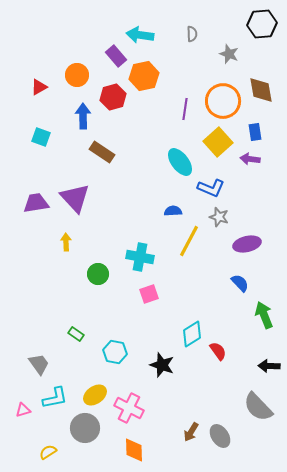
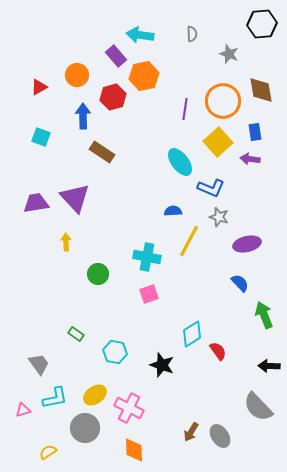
cyan cross at (140, 257): moved 7 px right
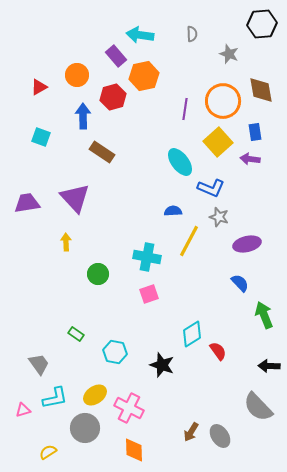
purple trapezoid at (36, 203): moved 9 px left
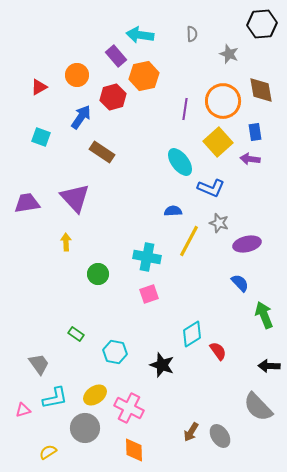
blue arrow at (83, 116): moved 2 px left, 1 px down; rotated 35 degrees clockwise
gray star at (219, 217): moved 6 px down
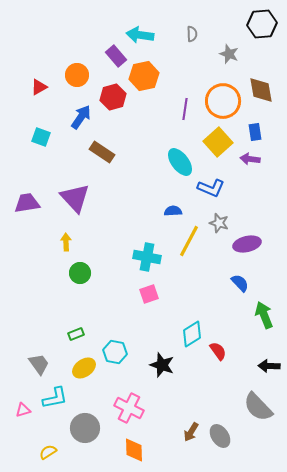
green circle at (98, 274): moved 18 px left, 1 px up
green rectangle at (76, 334): rotated 56 degrees counterclockwise
yellow ellipse at (95, 395): moved 11 px left, 27 px up
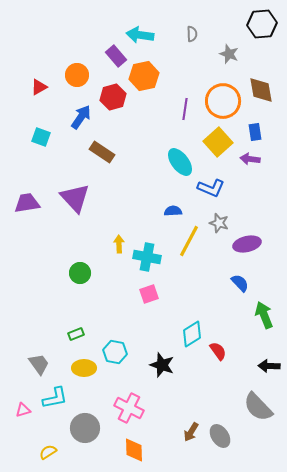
yellow arrow at (66, 242): moved 53 px right, 2 px down
yellow ellipse at (84, 368): rotated 35 degrees clockwise
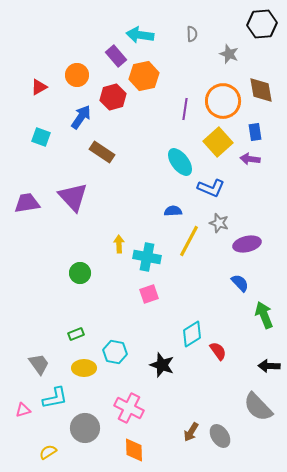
purple triangle at (75, 198): moved 2 px left, 1 px up
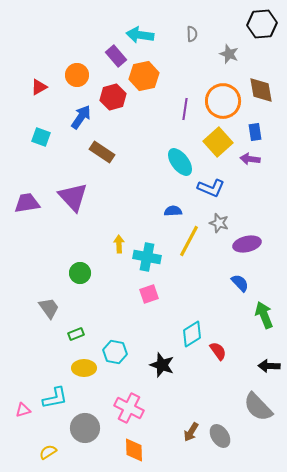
gray trapezoid at (39, 364): moved 10 px right, 56 px up
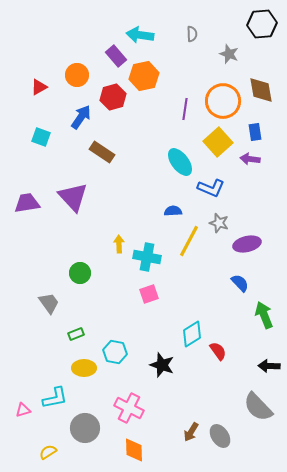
gray trapezoid at (49, 308): moved 5 px up
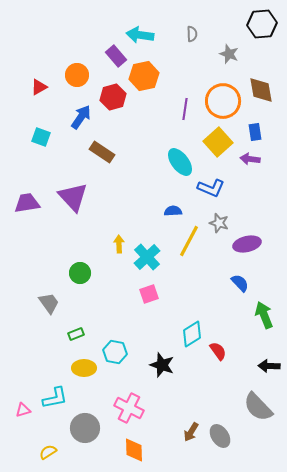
cyan cross at (147, 257): rotated 36 degrees clockwise
